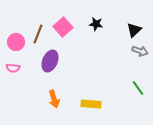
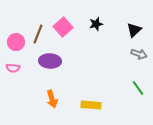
black star: rotated 24 degrees counterclockwise
gray arrow: moved 1 px left, 3 px down
purple ellipse: rotated 70 degrees clockwise
orange arrow: moved 2 px left
yellow rectangle: moved 1 px down
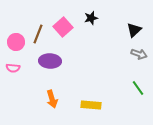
black star: moved 5 px left, 6 px up
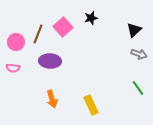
yellow rectangle: rotated 60 degrees clockwise
